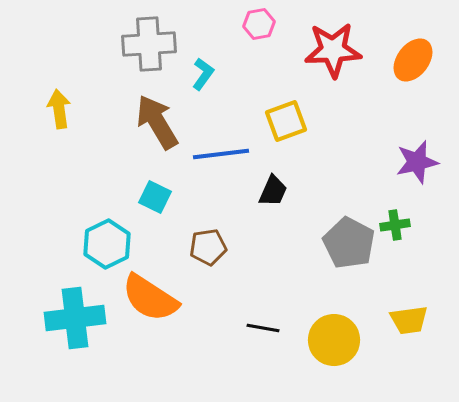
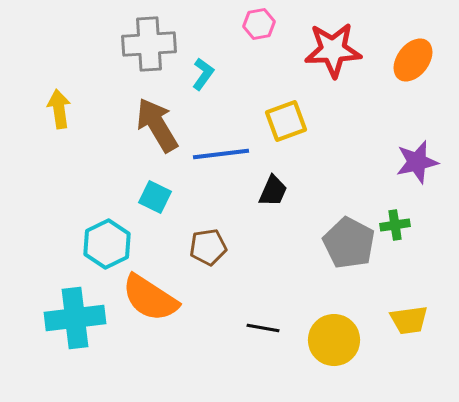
brown arrow: moved 3 px down
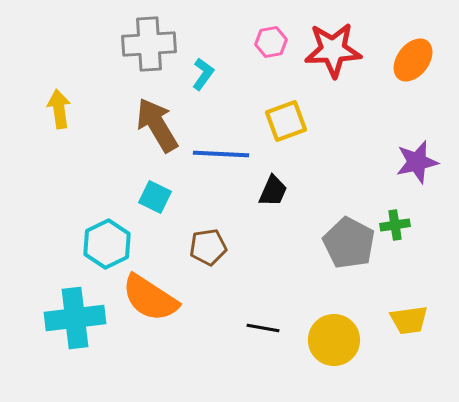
pink hexagon: moved 12 px right, 18 px down
blue line: rotated 10 degrees clockwise
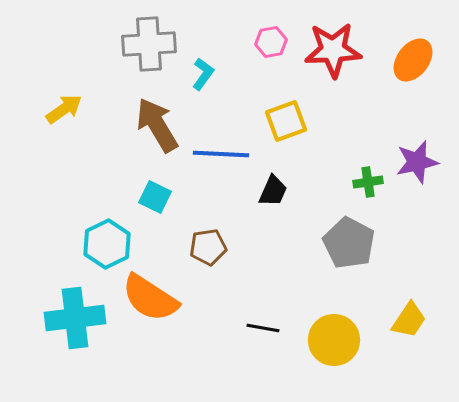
yellow arrow: moved 5 px right; rotated 63 degrees clockwise
green cross: moved 27 px left, 43 px up
yellow trapezoid: rotated 48 degrees counterclockwise
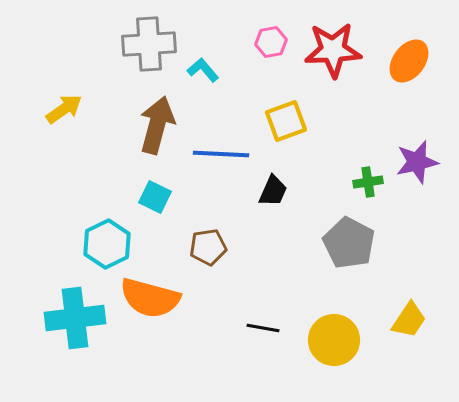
orange ellipse: moved 4 px left, 1 px down
cyan L-shape: moved 4 px up; rotated 76 degrees counterclockwise
brown arrow: rotated 46 degrees clockwise
orange semicircle: rotated 18 degrees counterclockwise
